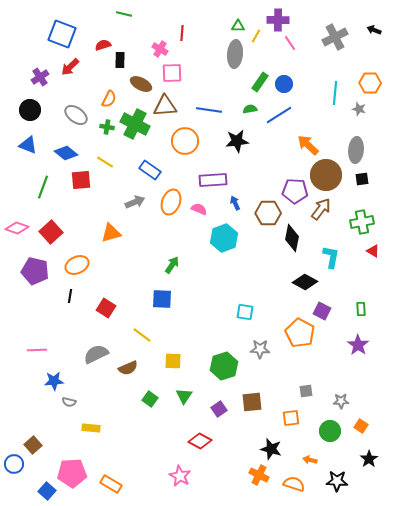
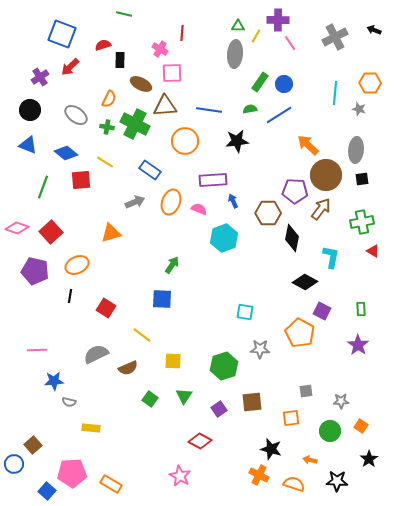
blue arrow at (235, 203): moved 2 px left, 2 px up
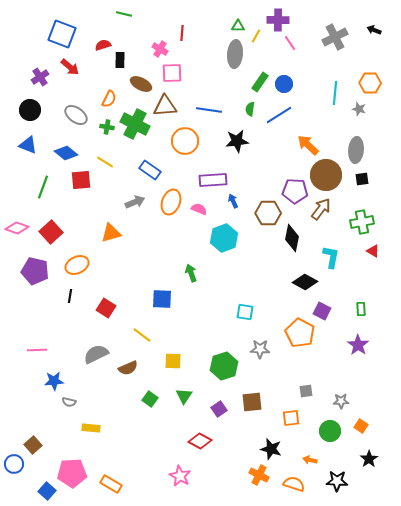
red arrow at (70, 67): rotated 96 degrees counterclockwise
green semicircle at (250, 109): rotated 72 degrees counterclockwise
green arrow at (172, 265): moved 19 px right, 8 px down; rotated 54 degrees counterclockwise
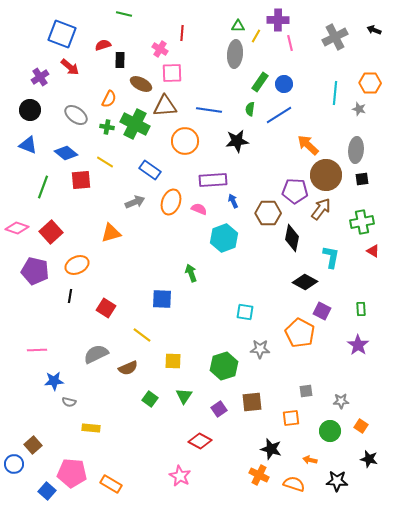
pink line at (290, 43): rotated 21 degrees clockwise
black star at (369, 459): rotated 24 degrees counterclockwise
pink pentagon at (72, 473): rotated 8 degrees clockwise
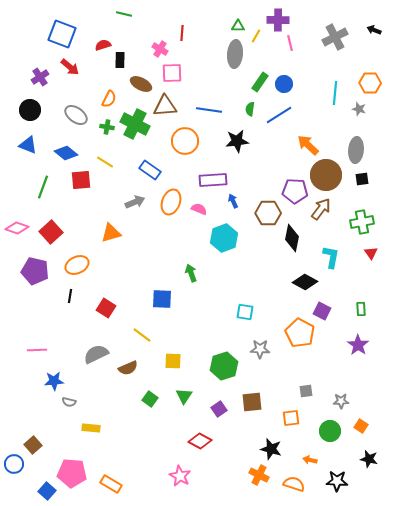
red triangle at (373, 251): moved 2 px left, 2 px down; rotated 24 degrees clockwise
